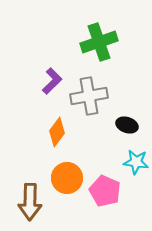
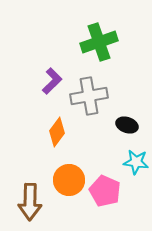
orange circle: moved 2 px right, 2 px down
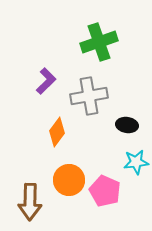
purple L-shape: moved 6 px left
black ellipse: rotated 10 degrees counterclockwise
cyan star: rotated 15 degrees counterclockwise
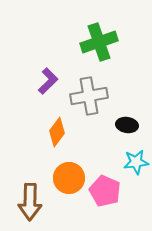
purple L-shape: moved 2 px right
orange circle: moved 2 px up
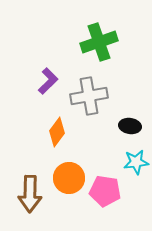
black ellipse: moved 3 px right, 1 px down
pink pentagon: rotated 16 degrees counterclockwise
brown arrow: moved 8 px up
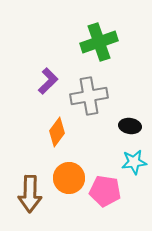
cyan star: moved 2 px left
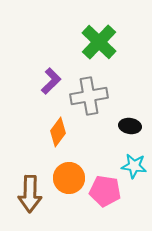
green cross: rotated 27 degrees counterclockwise
purple L-shape: moved 3 px right
orange diamond: moved 1 px right
cyan star: moved 4 px down; rotated 15 degrees clockwise
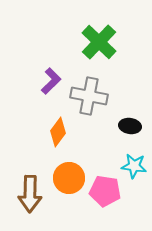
gray cross: rotated 21 degrees clockwise
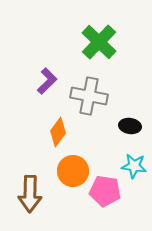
purple L-shape: moved 4 px left
orange circle: moved 4 px right, 7 px up
